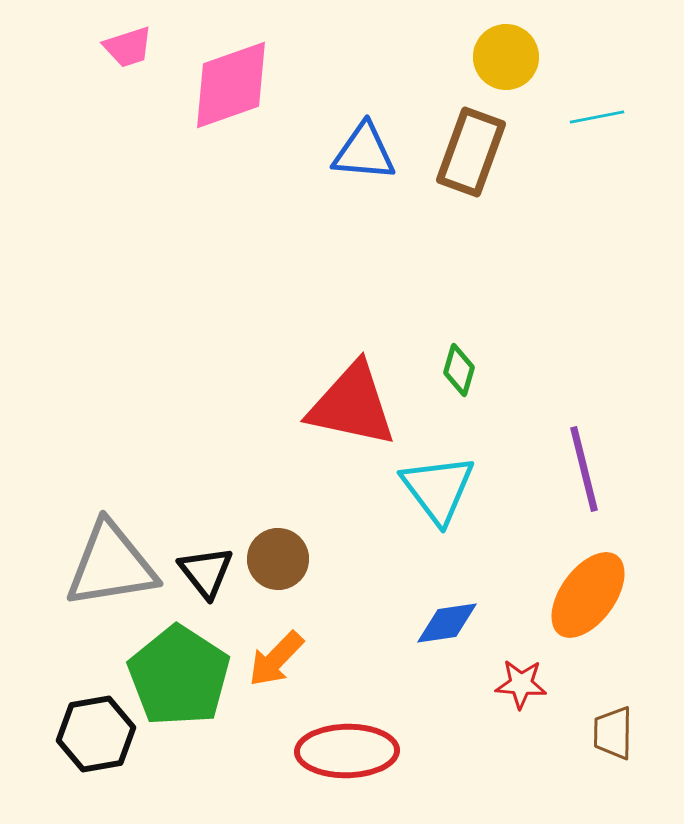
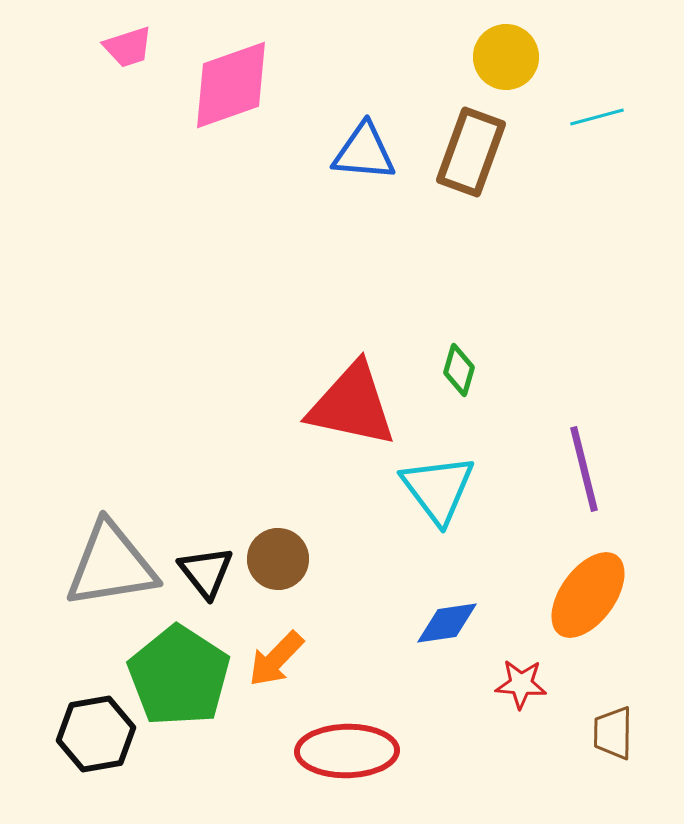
cyan line: rotated 4 degrees counterclockwise
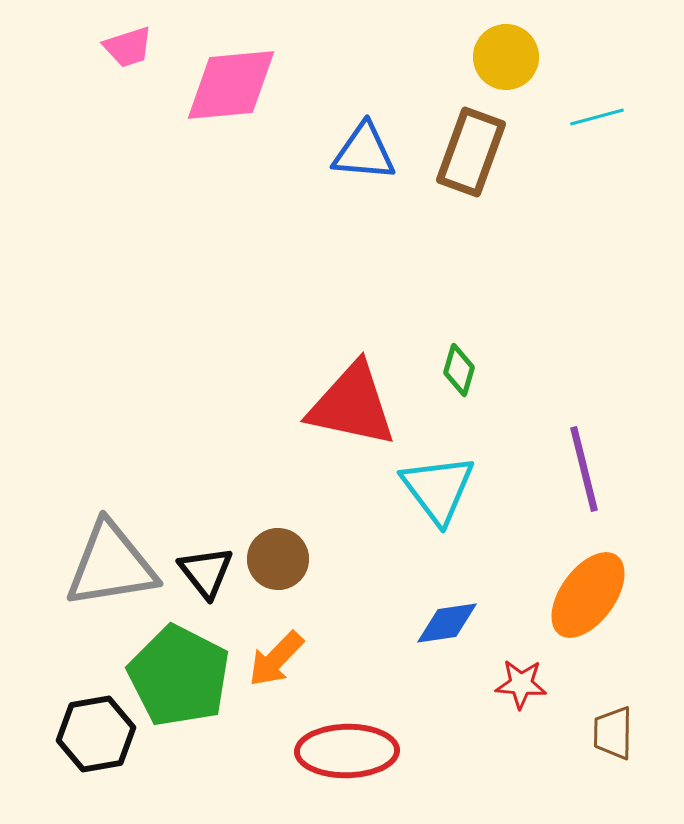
pink diamond: rotated 14 degrees clockwise
green pentagon: rotated 6 degrees counterclockwise
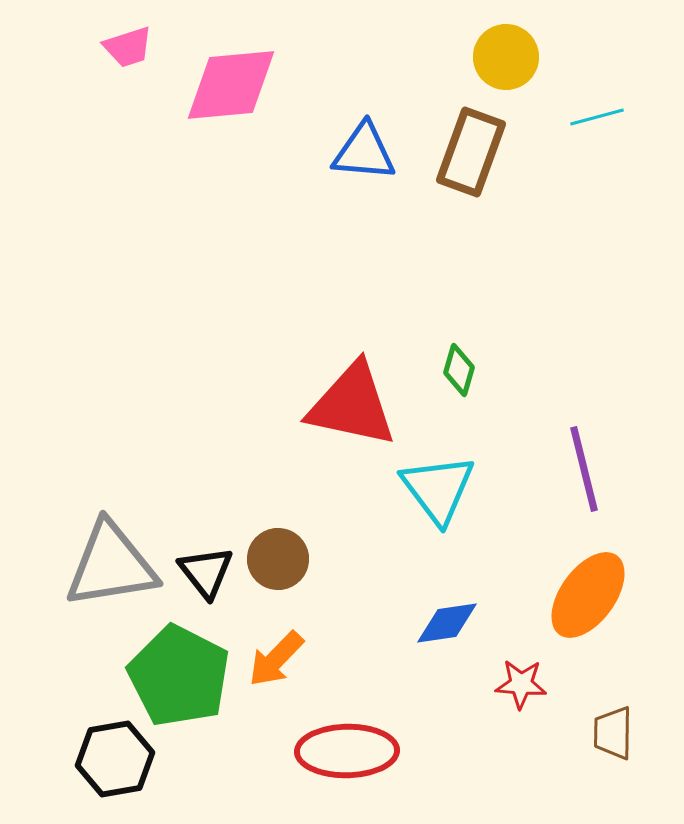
black hexagon: moved 19 px right, 25 px down
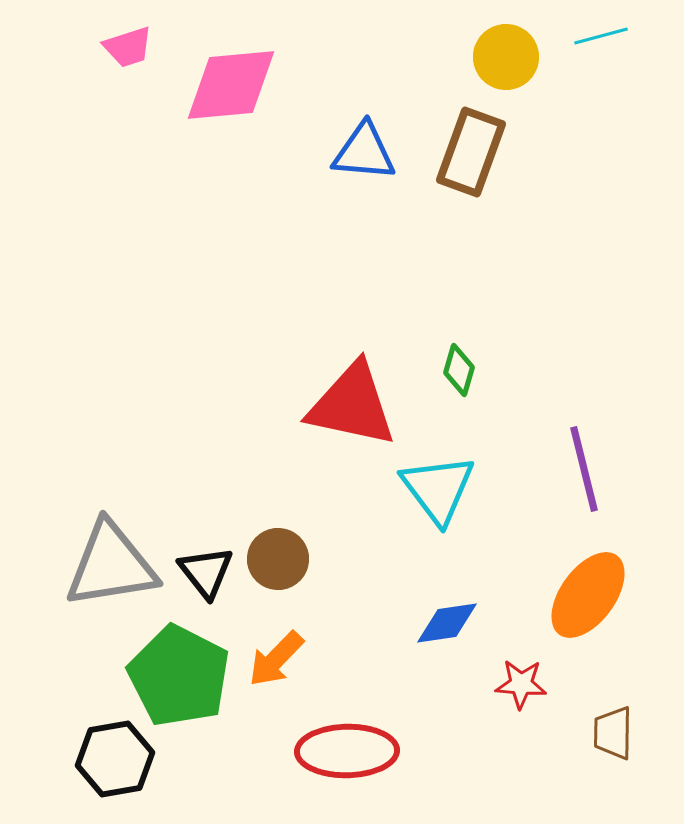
cyan line: moved 4 px right, 81 px up
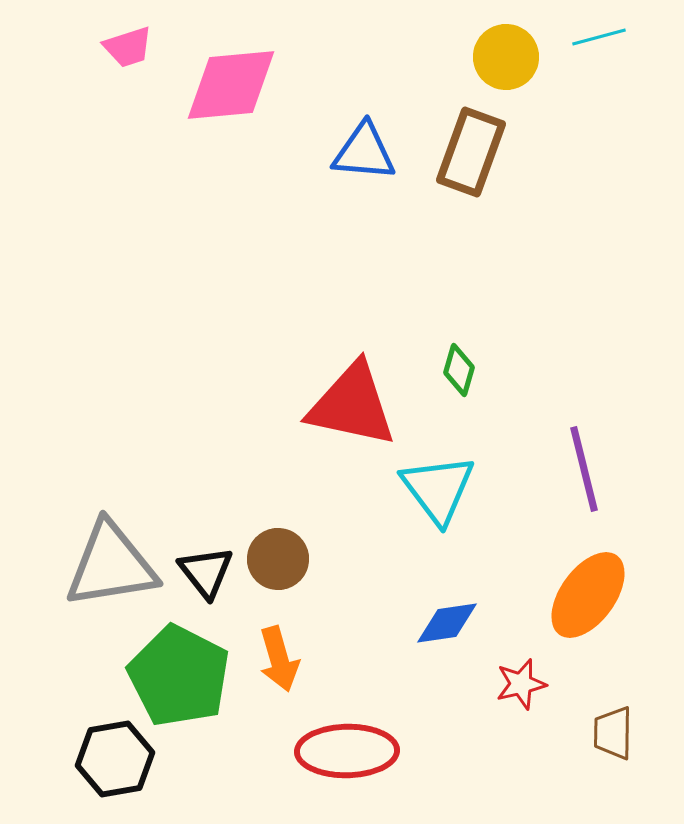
cyan line: moved 2 px left, 1 px down
orange arrow: moved 3 px right; rotated 60 degrees counterclockwise
red star: rotated 18 degrees counterclockwise
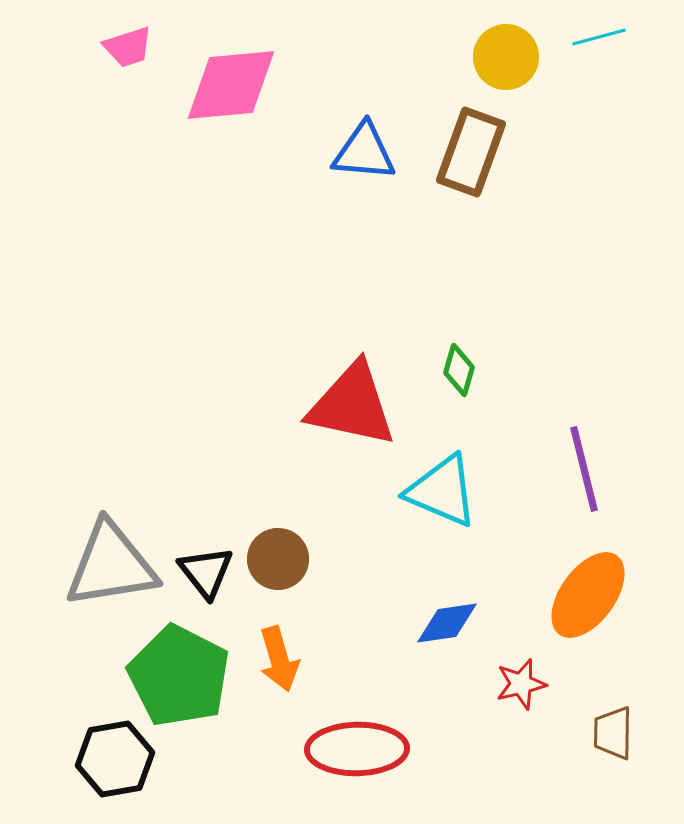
cyan triangle: moved 4 px right, 2 px down; rotated 30 degrees counterclockwise
red ellipse: moved 10 px right, 2 px up
